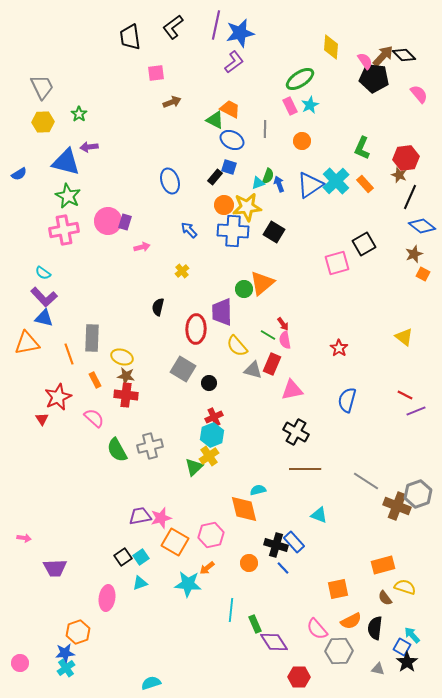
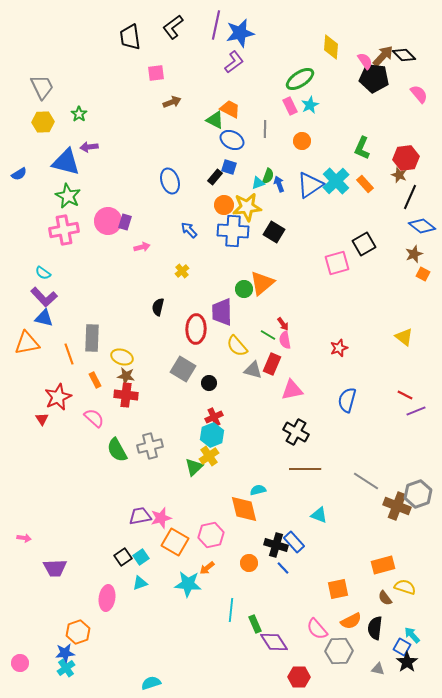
red star at (339, 348): rotated 18 degrees clockwise
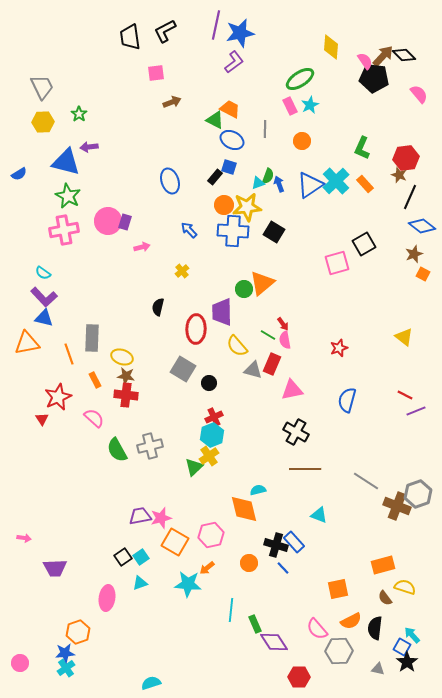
black L-shape at (173, 27): moved 8 px left, 4 px down; rotated 10 degrees clockwise
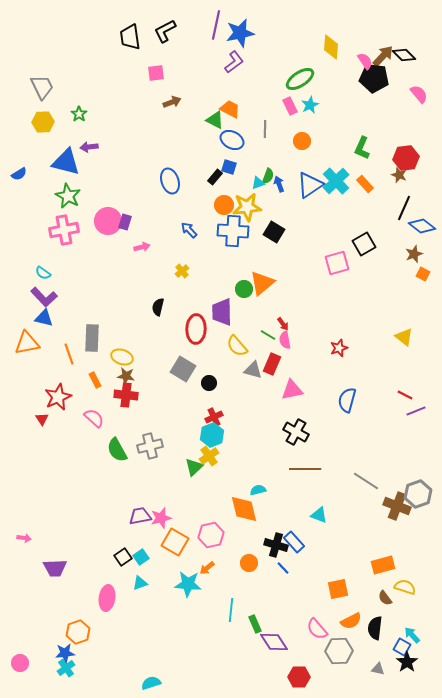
black line at (410, 197): moved 6 px left, 11 px down
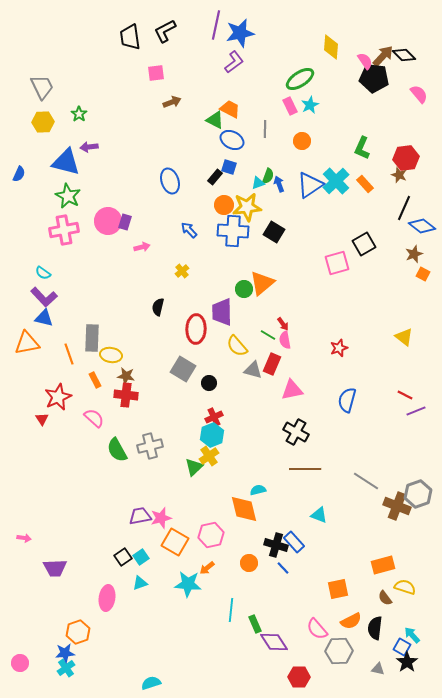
blue semicircle at (19, 174): rotated 35 degrees counterclockwise
yellow ellipse at (122, 357): moved 11 px left, 2 px up; rotated 10 degrees counterclockwise
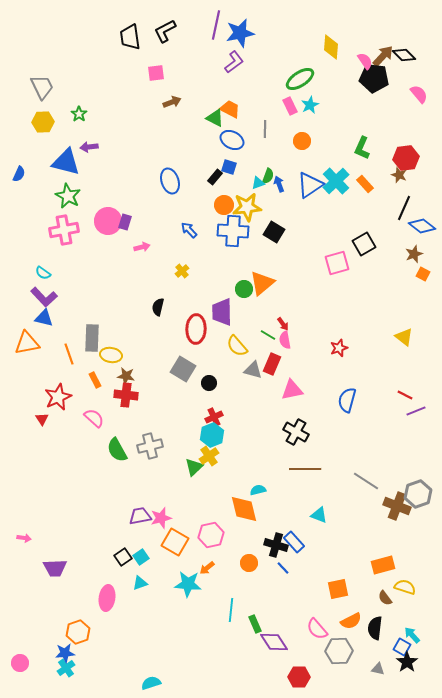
green triangle at (215, 120): moved 2 px up
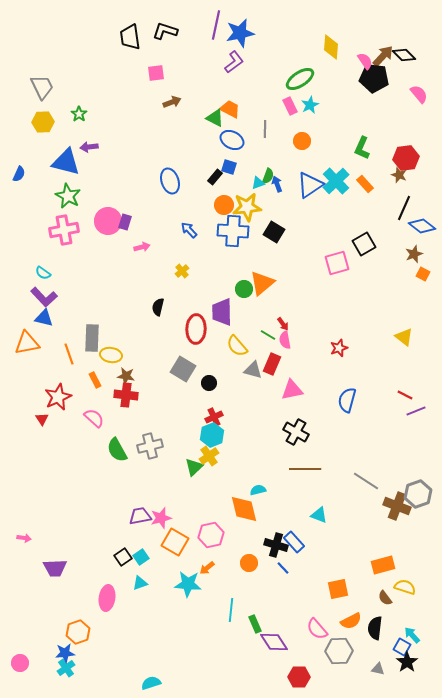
black L-shape at (165, 31): rotated 45 degrees clockwise
blue arrow at (279, 184): moved 2 px left
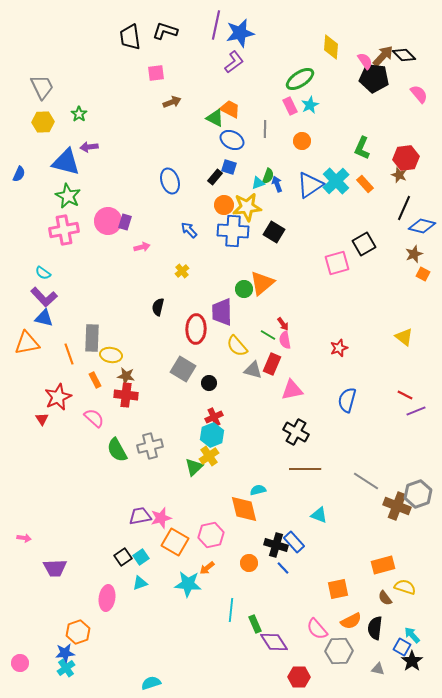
blue diamond at (422, 226): rotated 24 degrees counterclockwise
black star at (407, 662): moved 5 px right, 1 px up
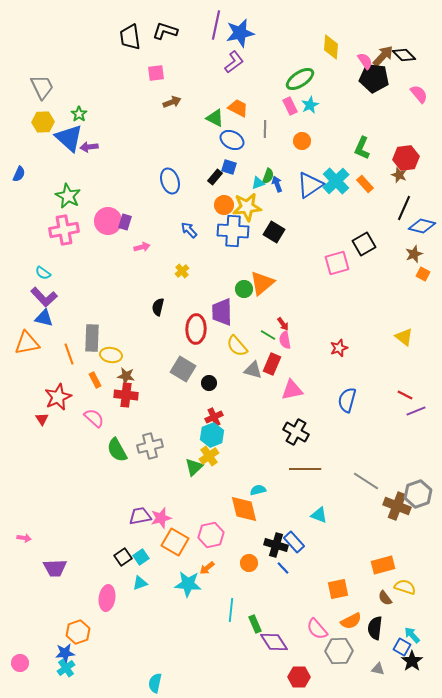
orange trapezoid at (230, 109): moved 8 px right, 1 px up
blue triangle at (66, 162): moved 3 px right, 24 px up; rotated 28 degrees clockwise
cyan semicircle at (151, 683): moved 4 px right; rotated 60 degrees counterclockwise
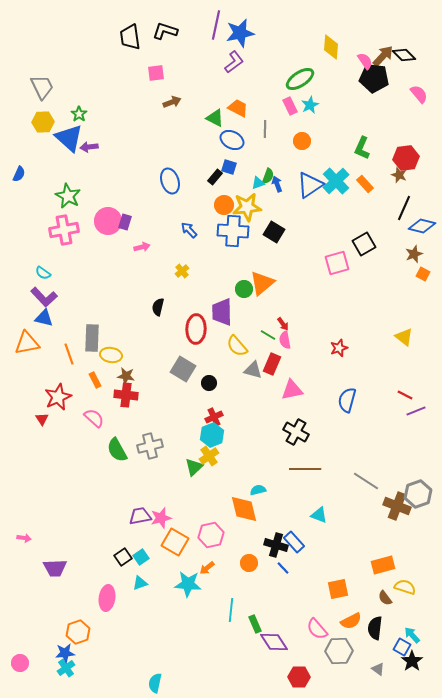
gray triangle at (378, 669): rotated 24 degrees clockwise
